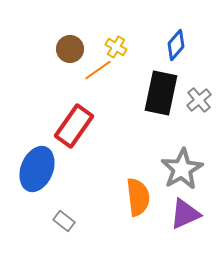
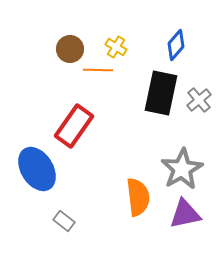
orange line: rotated 36 degrees clockwise
blue ellipse: rotated 54 degrees counterclockwise
purple triangle: rotated 12 degrees clockwise
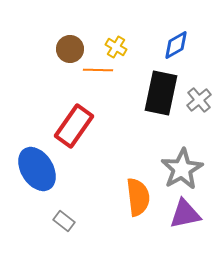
blue diamond: rotated 20 degrees clockwise
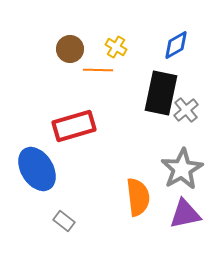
gray cross: moved 13 px left, 10 px down
red rectangle: rotated 39 degrees clockwise
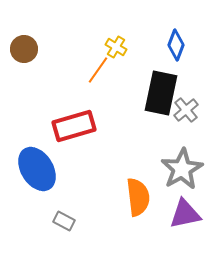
blue diamond: rotated 40 degrees counterclockwise
brown circle: moved 46 px left
orange line: rotated 56 degrees counterclockwise
gray rectangle: rotated 10 degrees counterclockwise
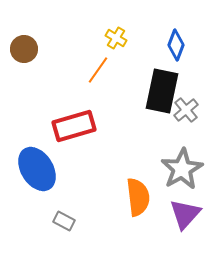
yellow cross: moved 9 px up
black rectangle: moved 1 px right, 2 px up
purple triangle: rotated 36 degrees counterclockwise
